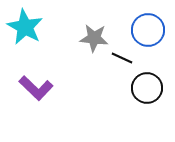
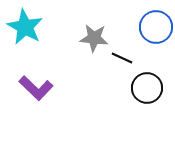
blue circle: moved 8 px right, 3 px up
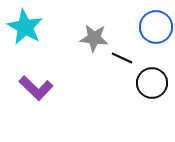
black circle: moved 5 px right, 5 px up
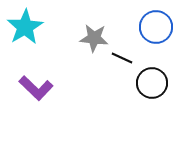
cyan star: rotated 12 degrees clockwise
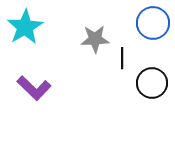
blue circle: moved 3 px left, 4 px up
gray star: moved 1 px right, 1 px down; rotated 8 degrees counterclockwise
black line: rotated 65 degrees clockwise
purple L-shape: moved 2 px left
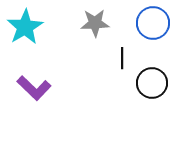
gray star: moved 16 px up
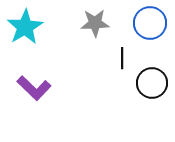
blue circle: moved 3 px left
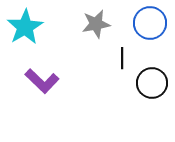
gray star: moved 1 px right, 1 px down; rotated 8 degrees counterclockwise
purple L-shape: moved 8 px right, 7 px up
